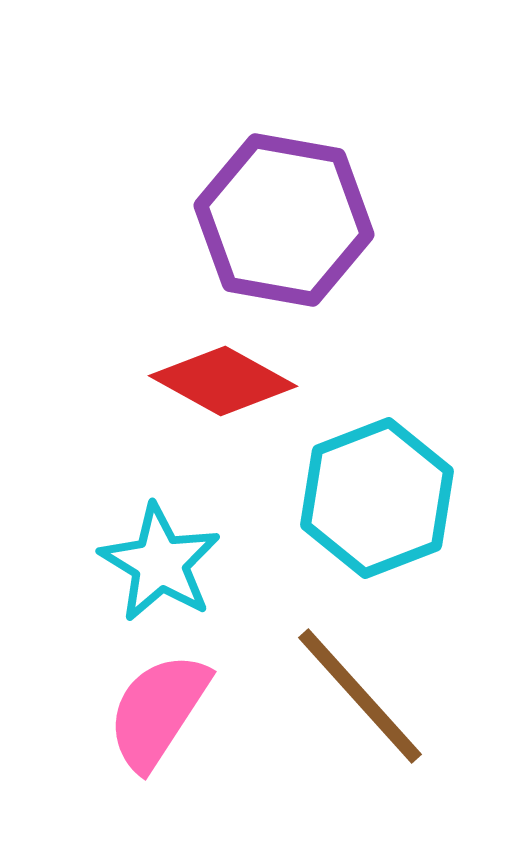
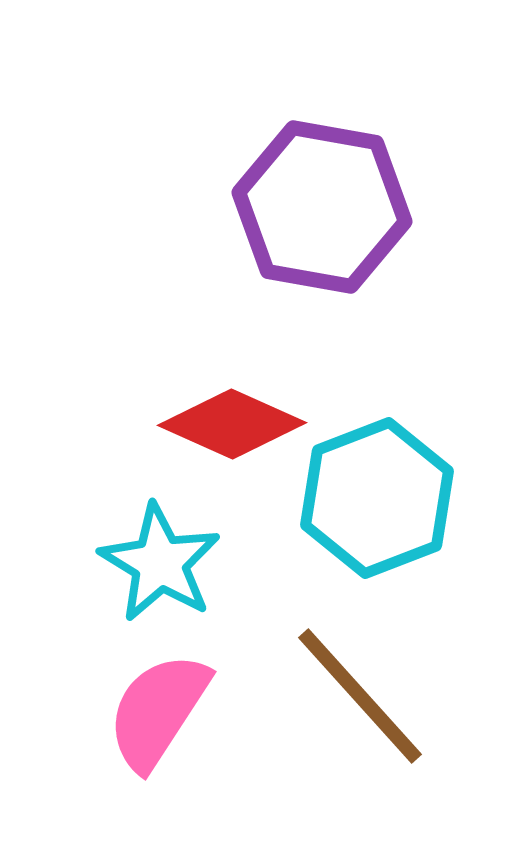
purple hexagon: moved 38 px right, 13 px up
red diamond: moved 9 px right, 43 px down; rotated 5 degrees counterclockwise
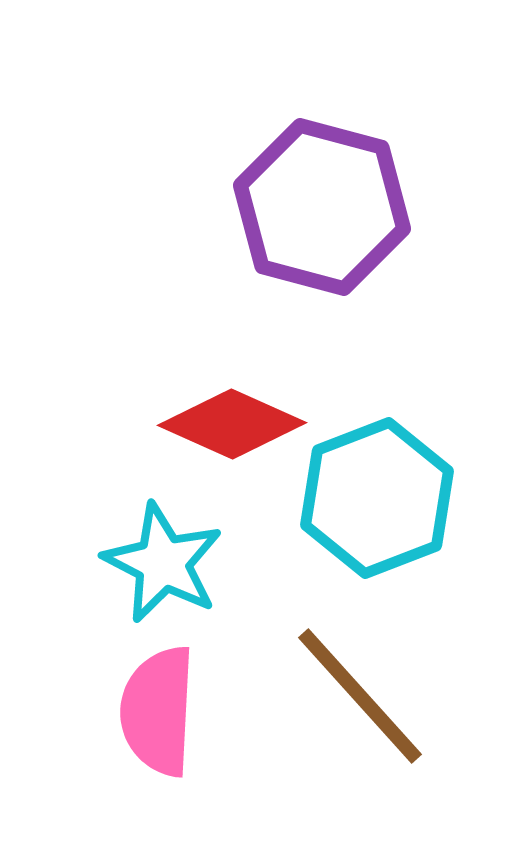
purple hexagon: rotated 5 degrees clockwise
cyan star: moved 3 px right; rotated 4 degrees counterclockwise
pink semicircle: rotated 30 degrees counterclockwise
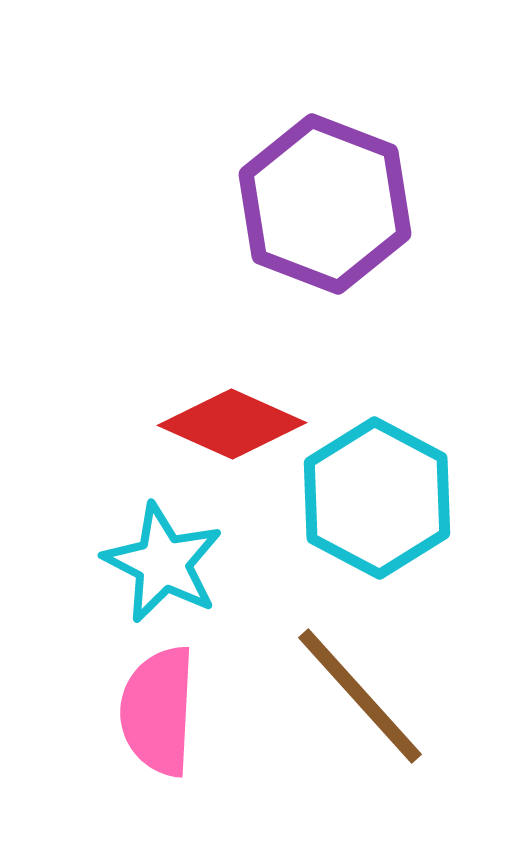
purple hexagon: moved 3 px right, 3 px up; rotated 6 degrees clockwise
cyan hexagon: rotated 11 degrees counterclockwise
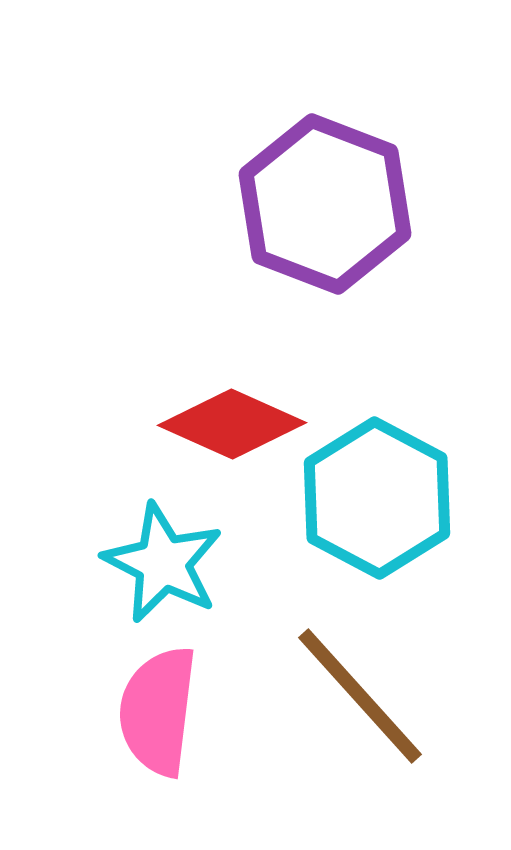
pink semicircle: rotated 4 degrees clockwise
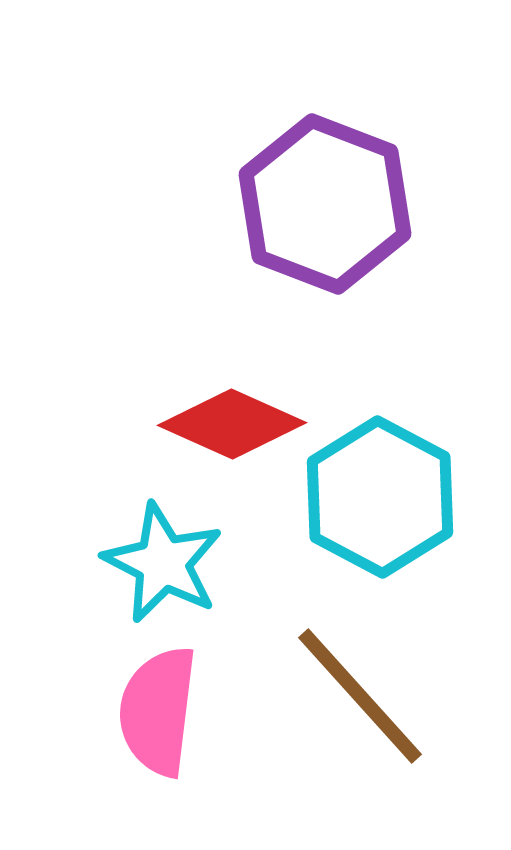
cyan hexagon: moved 3 px right, 1 px up
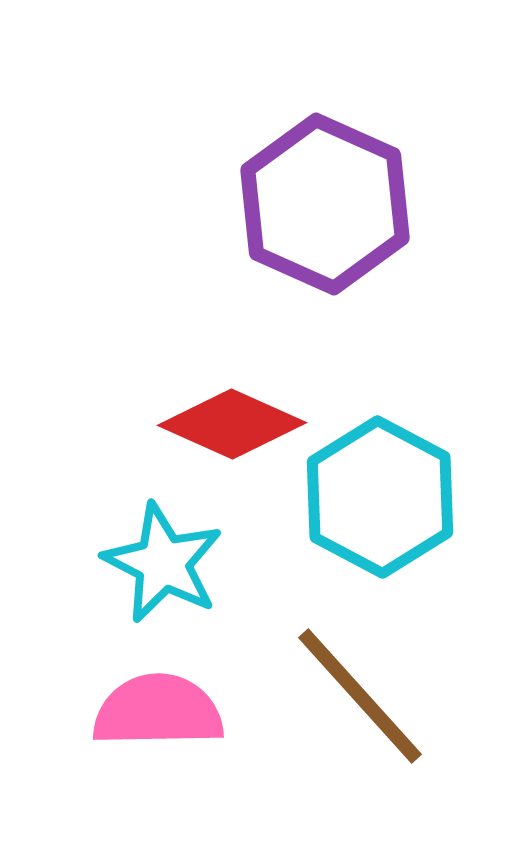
purple hexagon: rotated 3 degrees clockwise
pink semicircle: rotated 82 degrees clockwise
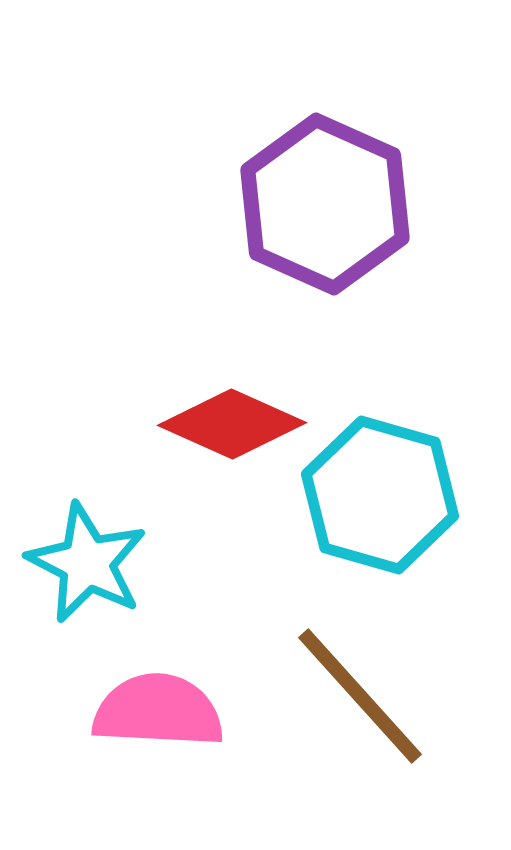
cyan hexagon: moved 2 px up; rotated 12 degrees counterclockwise
cyan star: moved 76 px left
pink semicircle: rotated 4 degrees clockwise
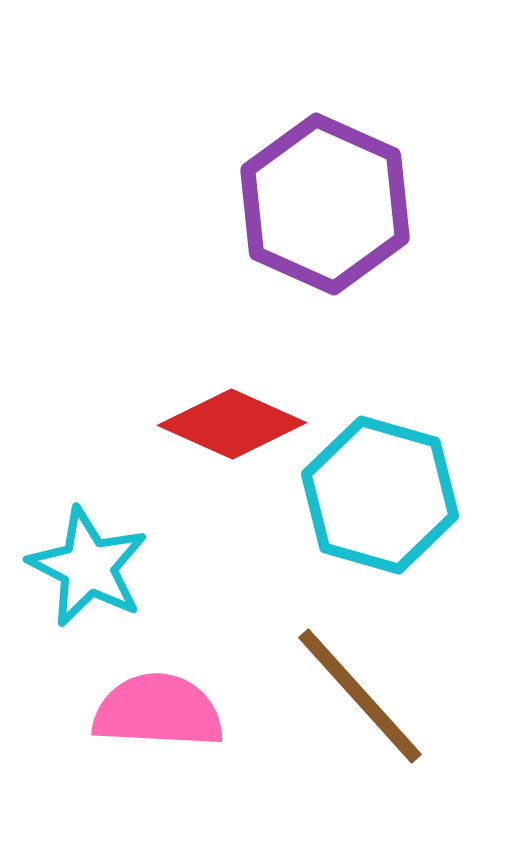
cyan star: moved 1 px right, 4 px down
